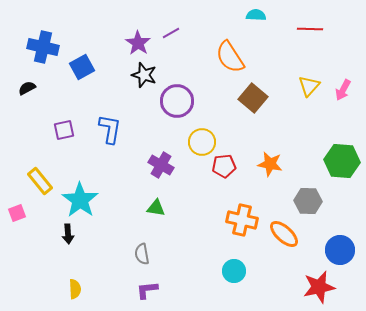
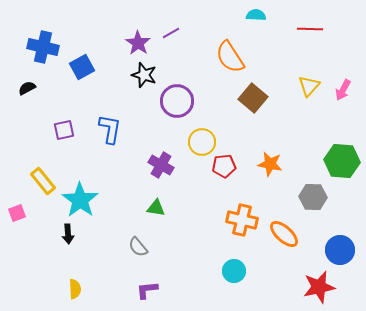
yellow rectangle: moved 3 px right
gray hexagon: moved 5 px right, 4 px up
gray semicircle: moved 4 px left, 7 px up; rotated 30 degrees counterclockwise
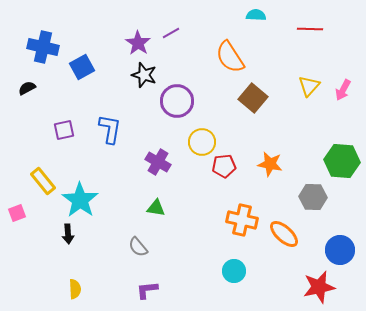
purple cross: moved 3 px left, 3 px up
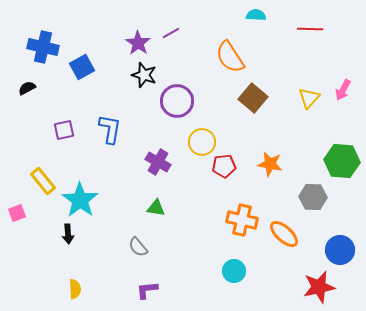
yellow triangle: moved 12 px down
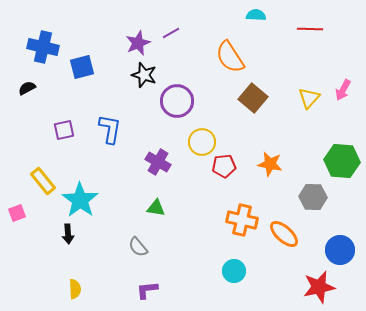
purple star: rotated 15 degrees clockwise
blue square: rotated 15 degrees clockwise
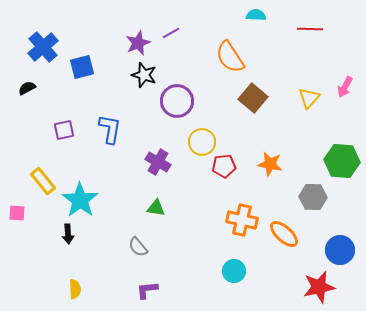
blue cross: rotated 36 degrees clockwise
pink arrow: moved 2 px right, 3 px up
pink square: rotated 24 degrees clockwise
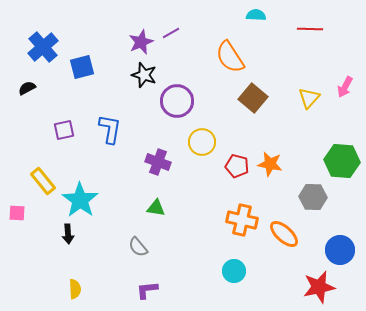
purple star: moved 3 px right, 1 px up
purple cross: rotated 10 degrees counterclockwise
red pentagon: moved 13 px right; rotated 20 degrees clockwise
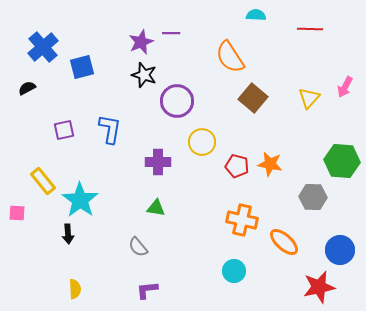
purple line: rotated 30 degrees clockwise
purple cross: rotated 20 degrees counterclockwise
orange ellipse: moved 8 px down
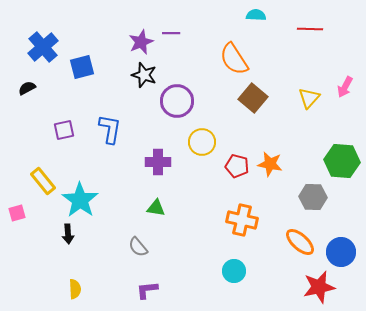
orange semicircle: moved 4 px right, 2 px down
pink square: rotated 18 degrees counterclockwise
orange ellipse: moved 16 px right
blue circle: moved 1 px right, 2 px down
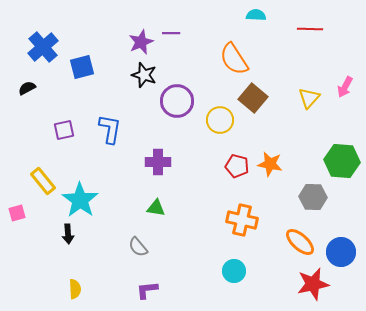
yellow circle: moved 18 px right, 22 px up
red star: moved 6 px left, 3 px up
